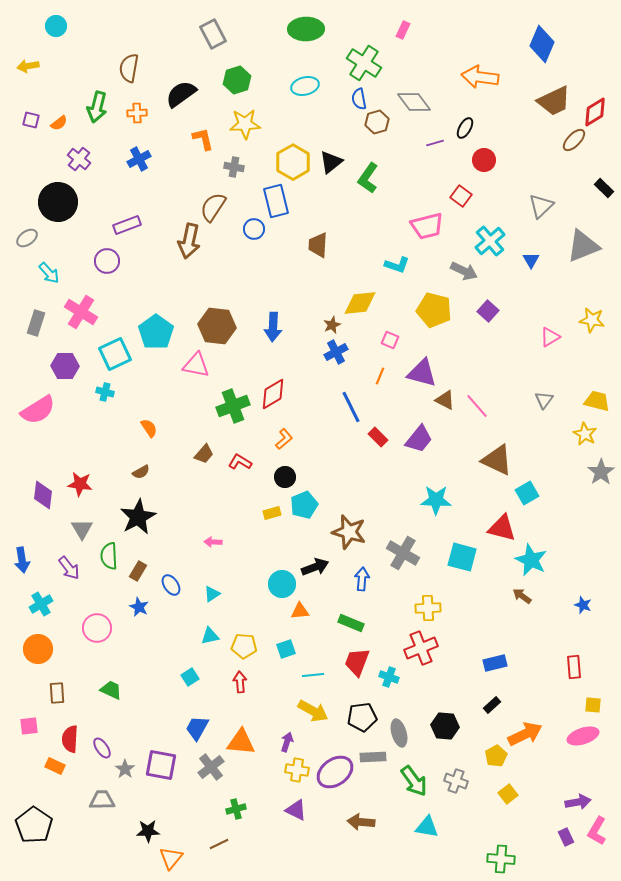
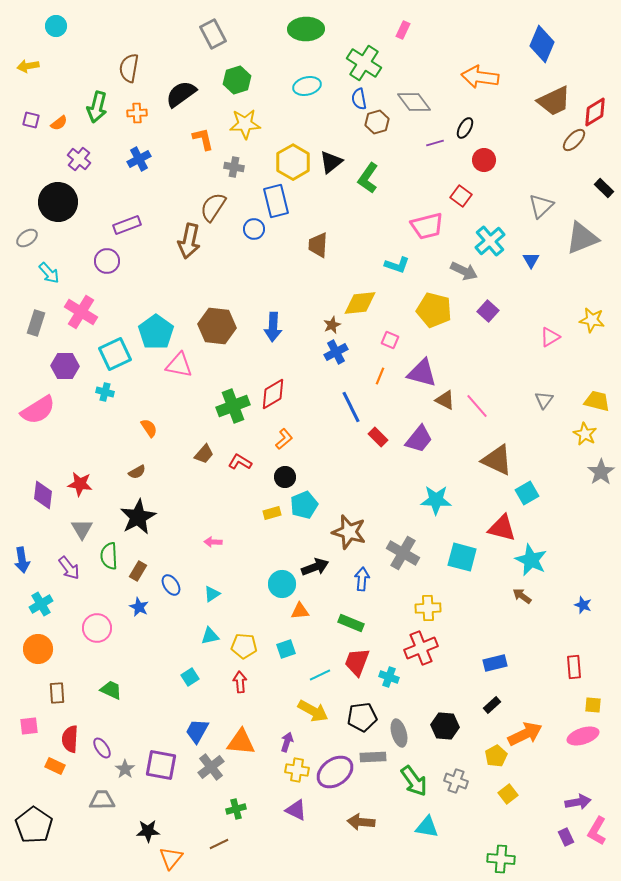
cyan ellipse at (305, 86): moved 2 px right
gray triangle at (583, 246): moved 1 px left, 8 px up
pink triangle at (196, 365): moved 17 px left
brown semicircle at (141, 472): moved 4 px left
cyan line at (313, 675): moved 7 px right; rotated 20 degrees counterclockwise
blue trapezoid at (197, 728): moved 3 px down
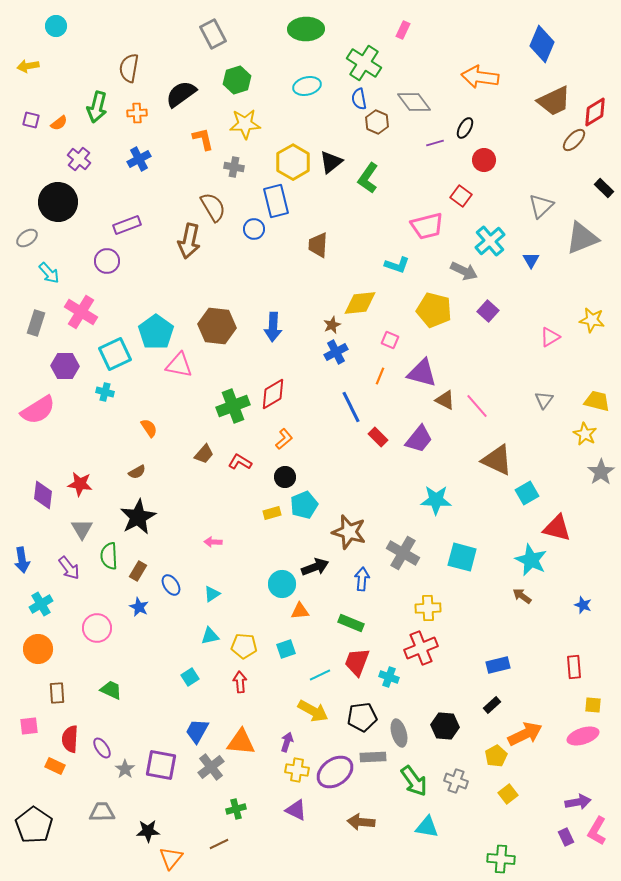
brown hexagon at (377, 122): rotated 20 degrees counterclockwise
brown semicircle at (213, 207): rotated 116 degrees clockwise
red triangle at (502, 528): moved 55 px right
blue rectangle at (495, 663): moved 3 px right, 2 px down
gray trapezoid at (102, 800): moved 12 px down
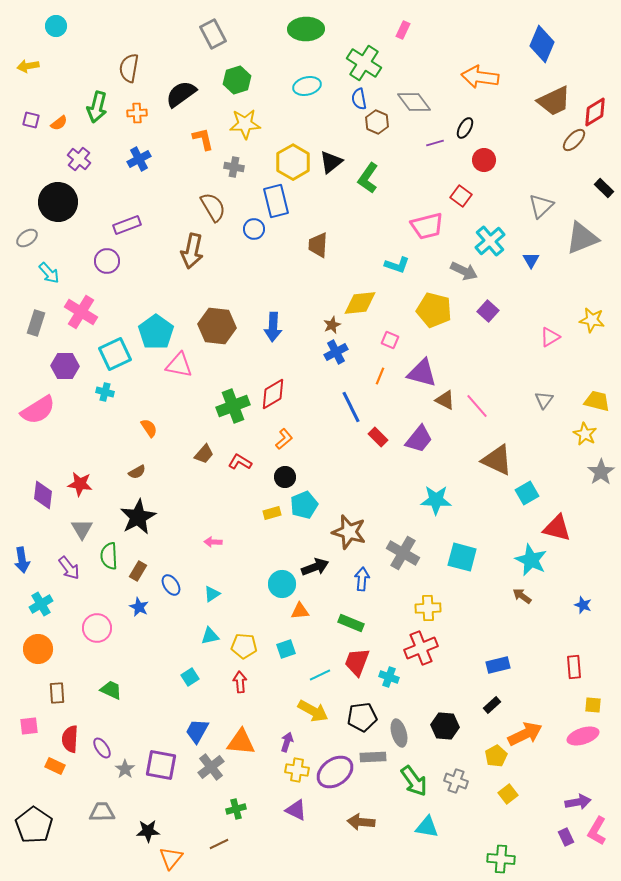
brown arrow at (189, 241): moved 3 px right, 10 px down
